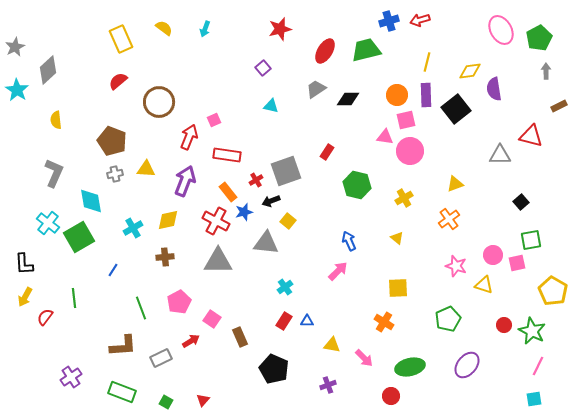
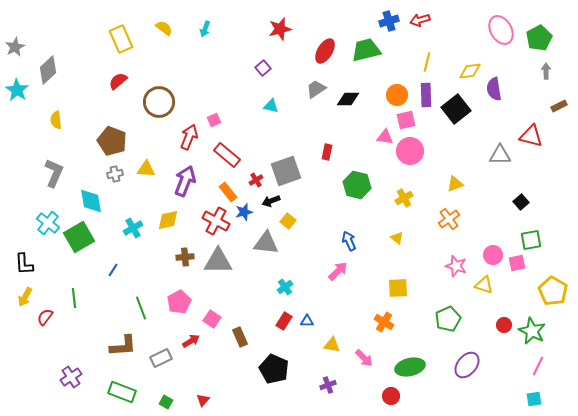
red rectangle at (327, 152): rotated 21 degrees counterclockwise
red rectangle at (227, 155): rotated 32 degrees clockwise
brown cross at (165, 257): moved 20 px right
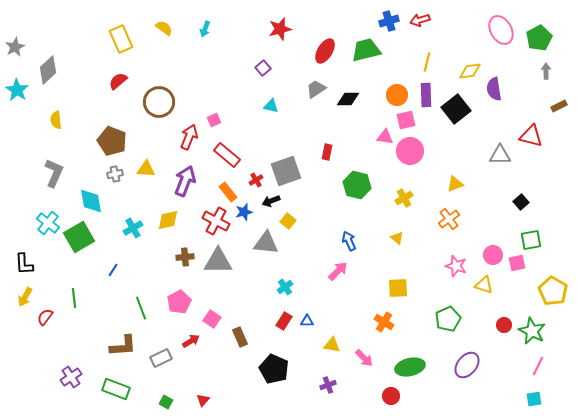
green rectangle at (122, 392): moved 6 px left, 3 px up
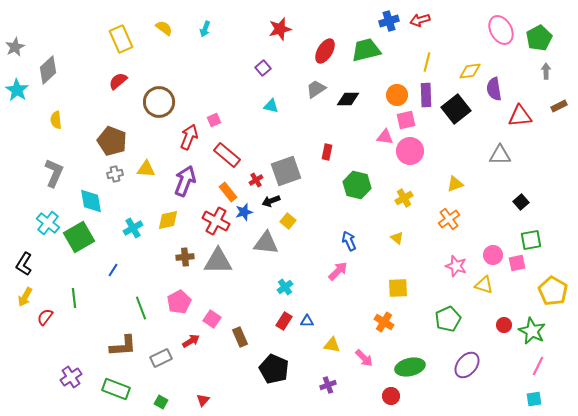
red triangle at (531, 136): moved 11 px left, 20 px up; rotated 20 degrees counterclockwise
black L-shape at (24, 264): rotated 35 degrees clockwise
green square at (166, 402): moved 5 px left
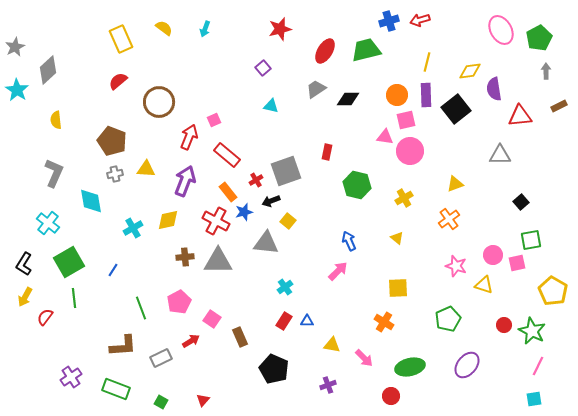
green square at (79, 237): moved 10 px left, 25 px down
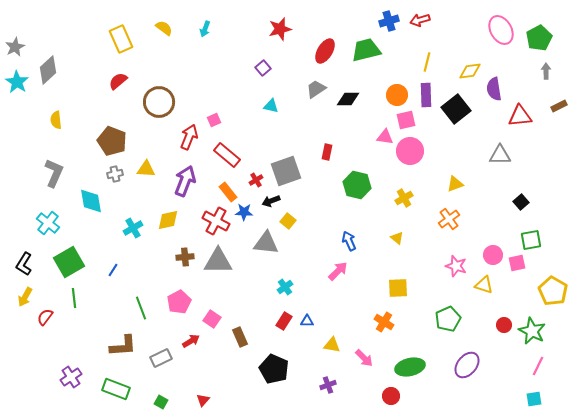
cyan star at (17, 90): moved 8 px up
blue star at (244, 212): rotated 18 degrees clockwise
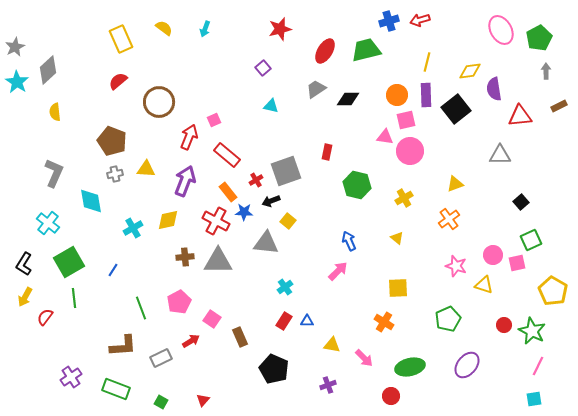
yellow semicircle at (56, 120): moved 1 px left, 8 px up
green square at (531, 240): rotated 15 degrees counterclockwise
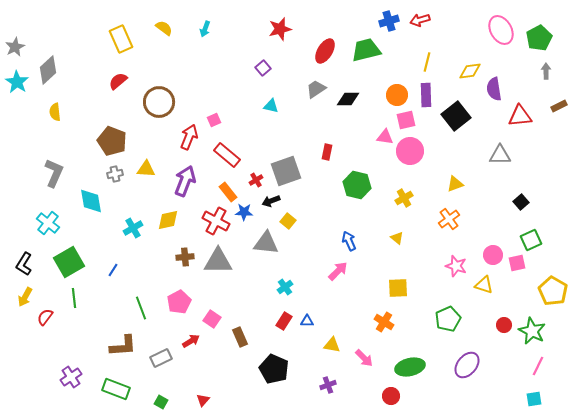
black square at (456, 109): moved 7 px down
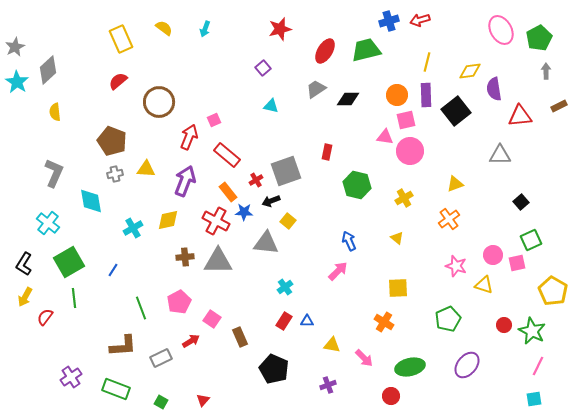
black square at (456, 116): moved 5 px up
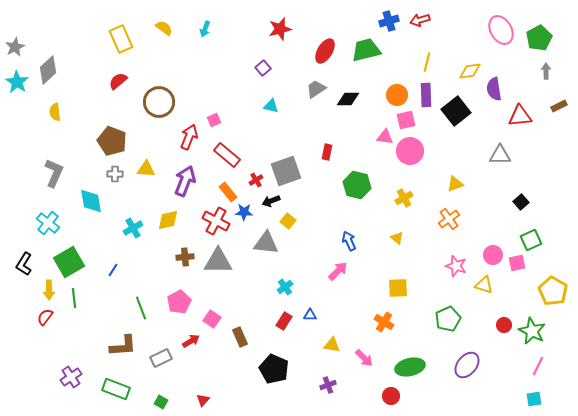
gray cross at (115, 174): rotated 14 degrees clockwise
yellow arrow at (25, 297): moved 24 px right, 7 px up; rotated 30 degrees counterclockwise
blue triangle at (307, 321): moved 3 px right, 6 px up
